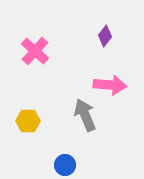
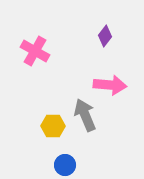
pink cross: rotated 12 degrees counterclockwise
yellow hexagon: moved 25 px right, 5 px down
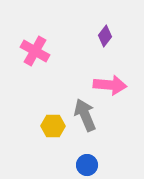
blue circle: moved 22 px right
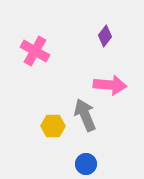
blue circle: moved 1 px left, 1 px up
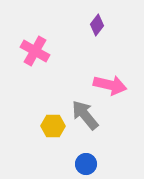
purple diamond: moved 8 px left, 11 px up
pink arrow: rotated 8 degrees clockwise
gray arrow: rotated 16 degrees counterclockwise
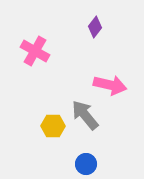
purple diamond: moved 2 px left, 2 px down
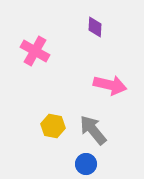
purple diamond: rotated 35 degrees counterclockwise
gray arrow: moved 8 px right, 15 px down
yellow hexagon: rotated 10 degrees clockwise
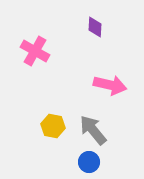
blue circle: moved 3 px right, 2 px up
